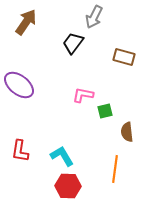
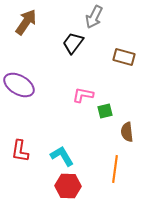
purple ellipse: rotated 8 degrees counterclockwise
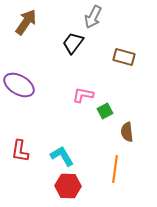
gray arrow: moved 1 px left
green square: rotated 14 degrees counterclockwise
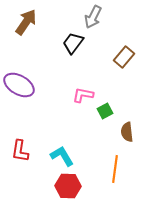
brown rectangle: rotated 65 degrees counterclockwise
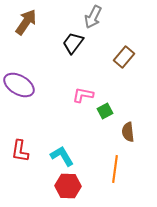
brown semicircle: moved 1 px right
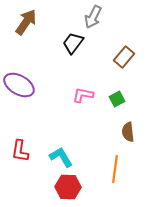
green square: moved 12 px right, 12 px up
cyan L-shape: moved 1 px left, 1 px down
red hexagon: moved 1 px down
